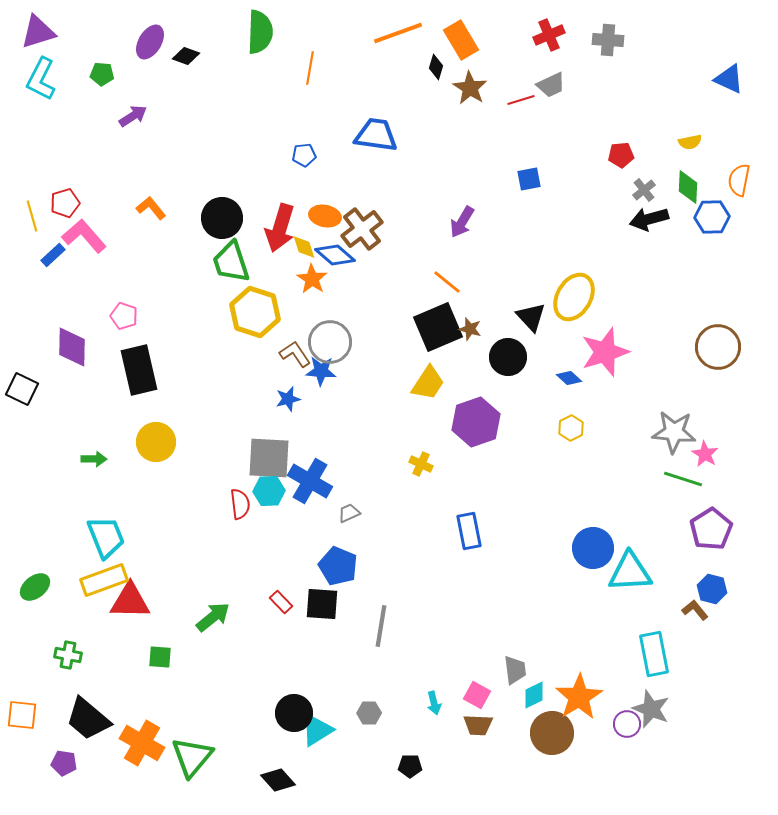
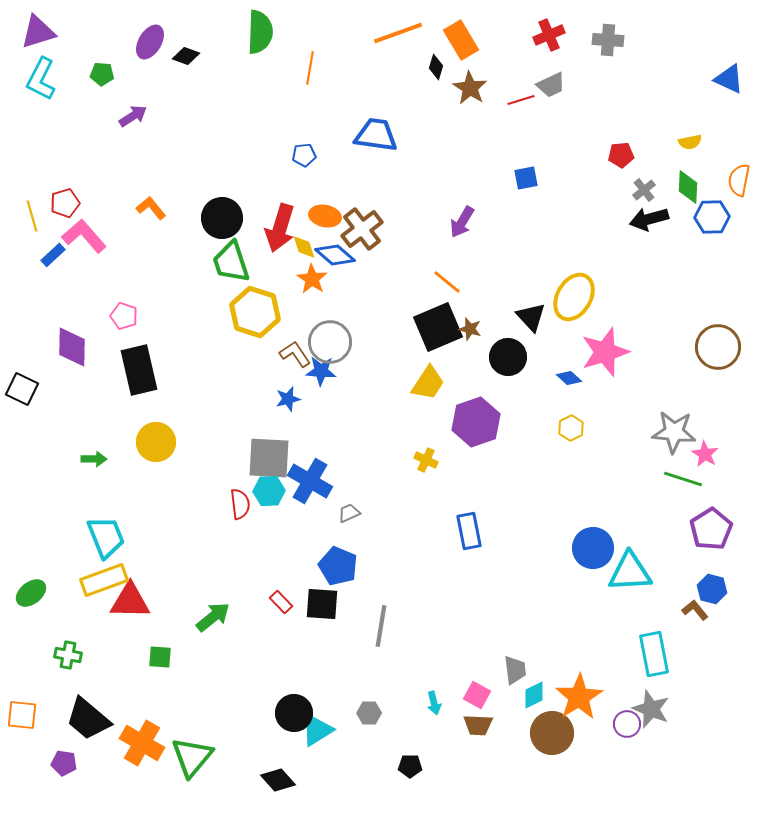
blue square at (529, 179): moved 3 px left, 1 px up
yellow cross at (421, 464): moved 5 px right, 4 px up
green ellipse at (35, 587): moved 4 px left, 6 px down
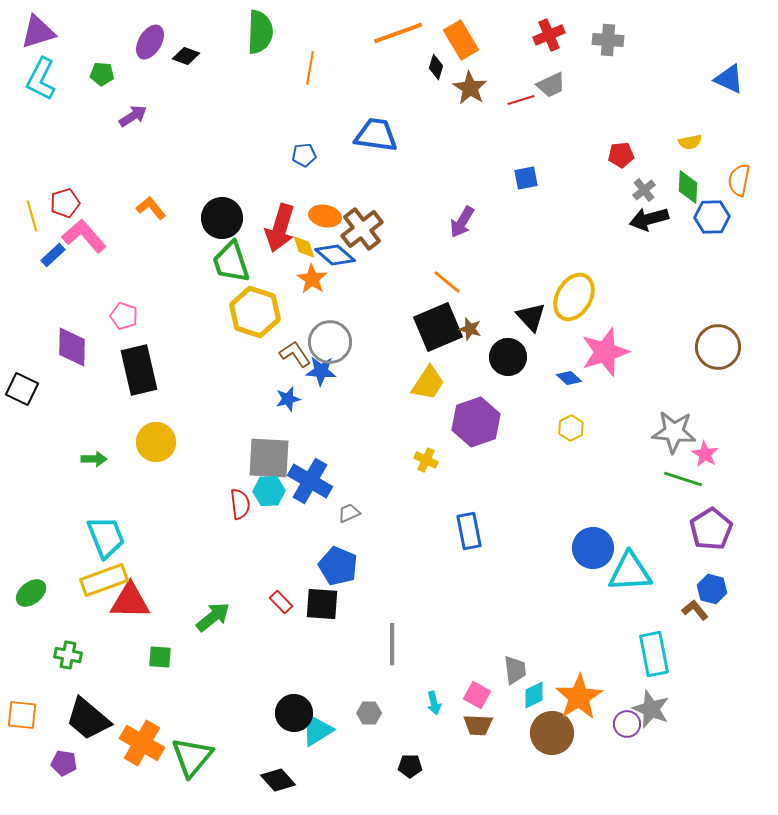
gray line at (381, 626): moved 11 px right, 18 px down; rotated 9 degrees counterclockwise
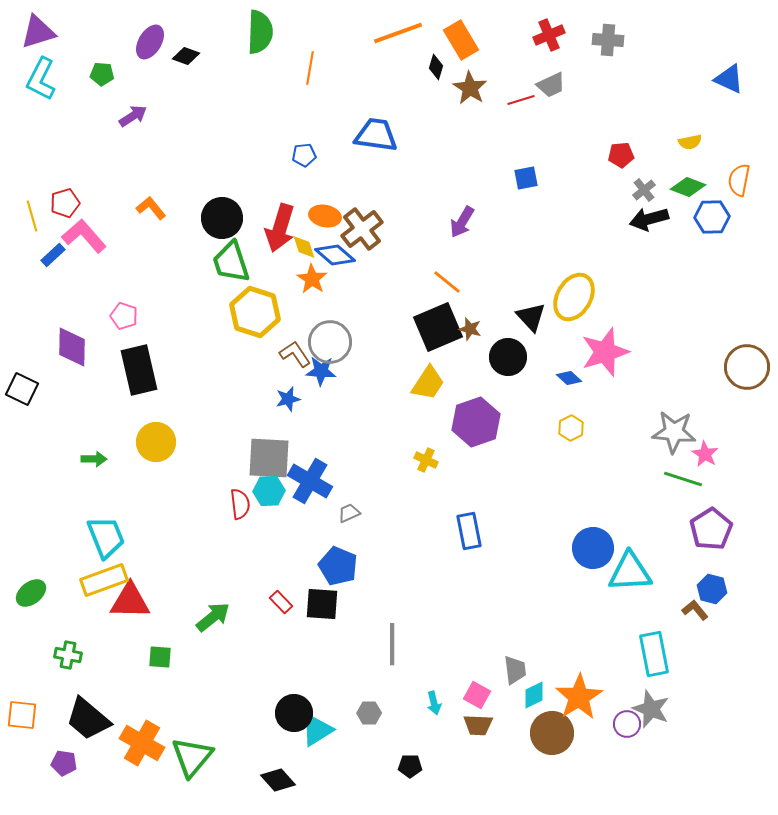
green diamond at (688, 187): rotated 72 degrees counterclockwise
brown circle at (718, 347): moved 29 px right, 20 px down
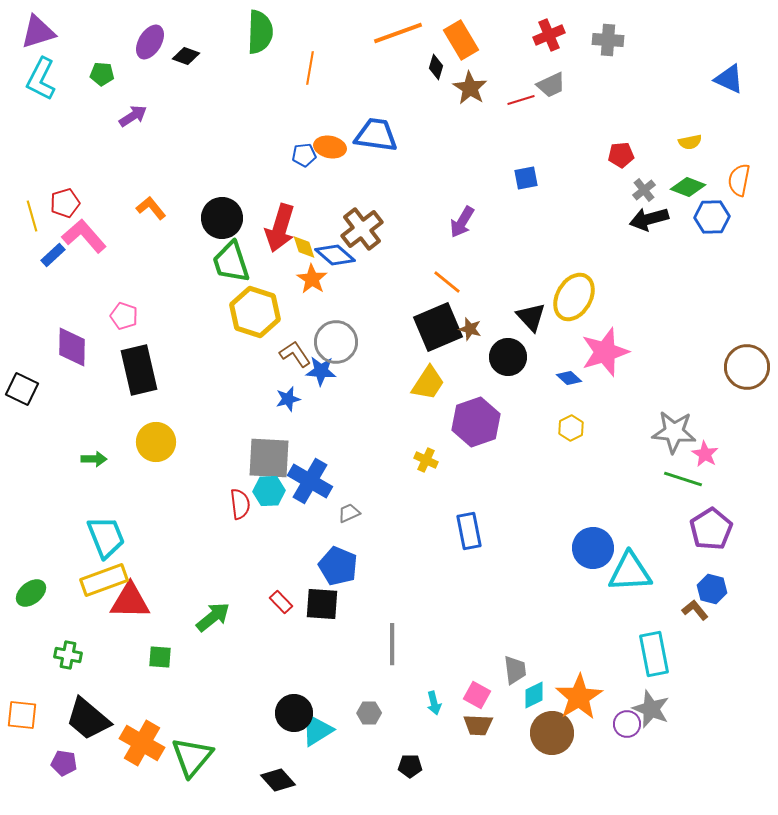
orange ellipse at (325, 216): moved 5 px right, 69 px up
gray circle at (330, 342): moved 6 px right
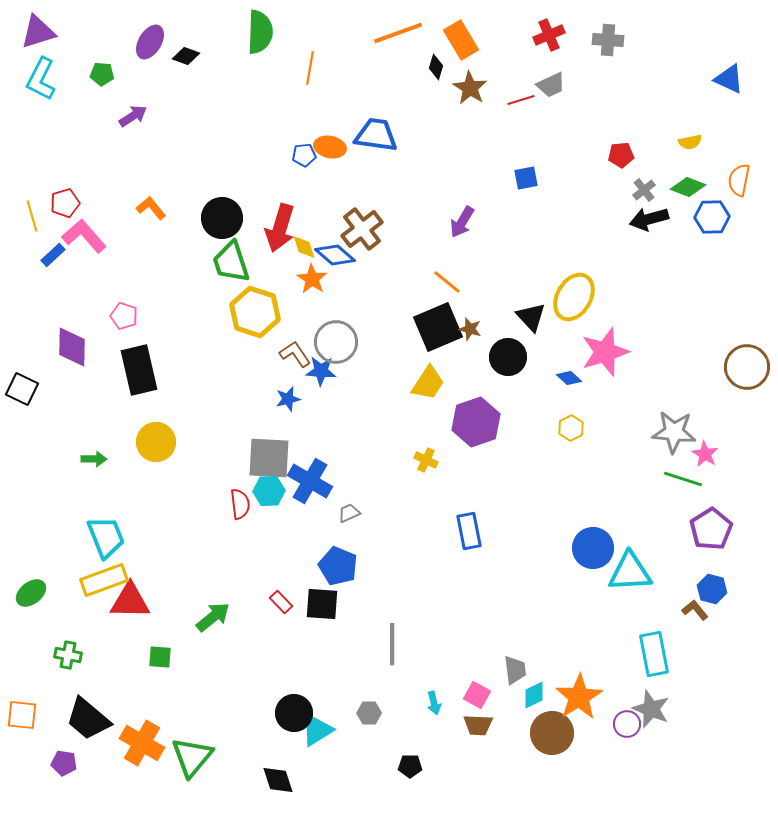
black diamond at (278, 780): rotated 24 degrees clockwise
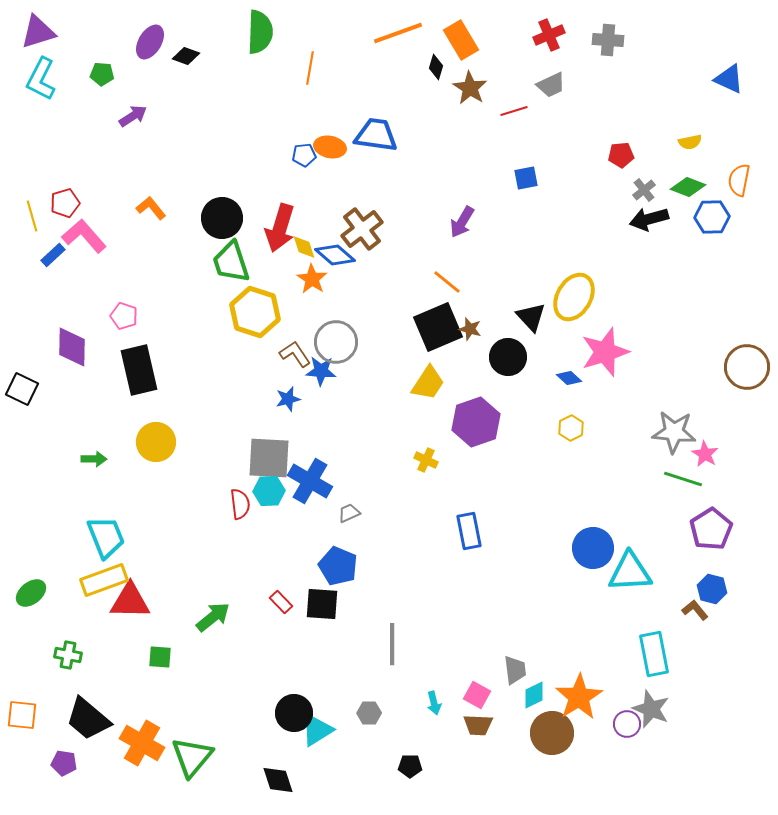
red line at (521, 100): moved 7 px left, 11 px down
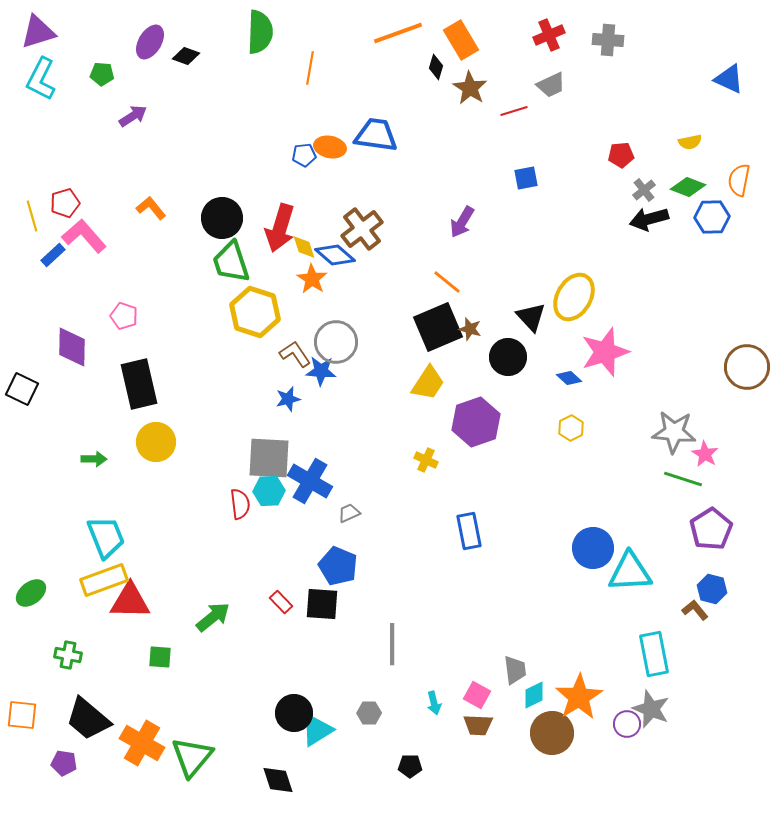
black rectangle at (139, 370): moved 14 px down
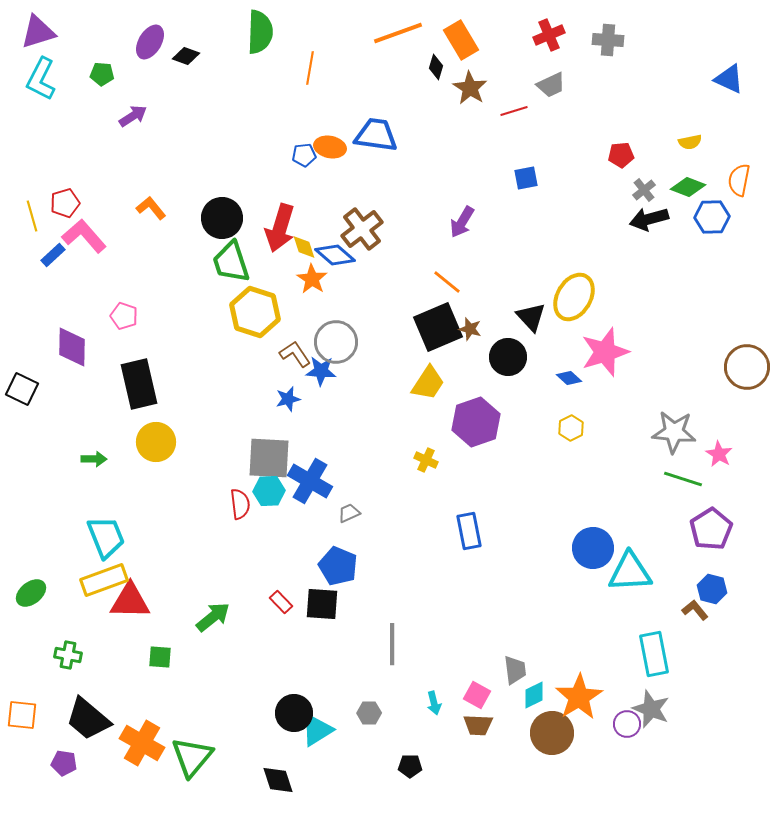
pink star at (705, 454): moved 14 px right
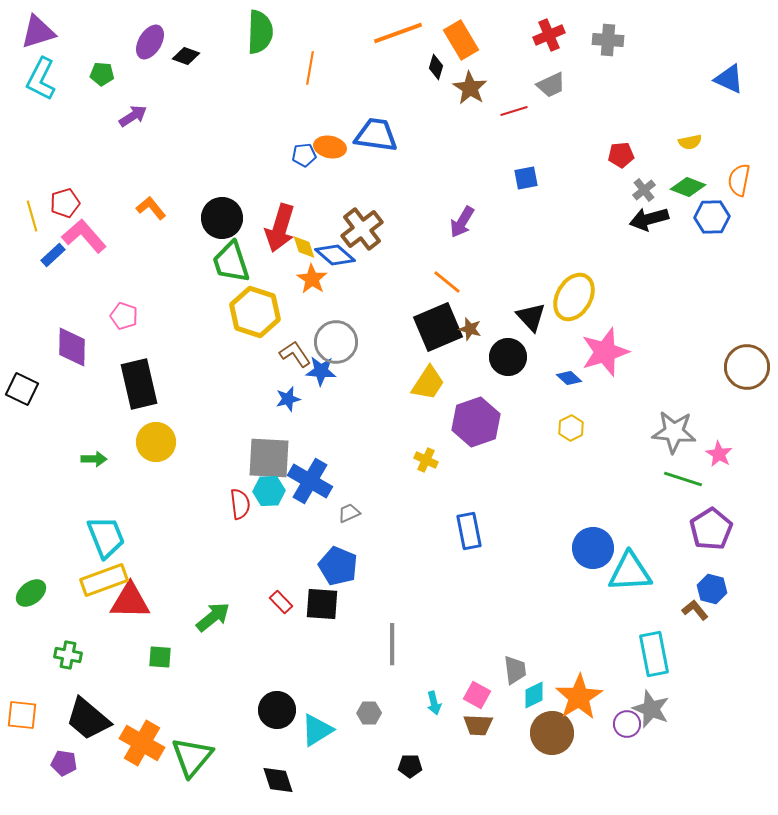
black circle at (294, 713): moved 17 px left, 3 px up
